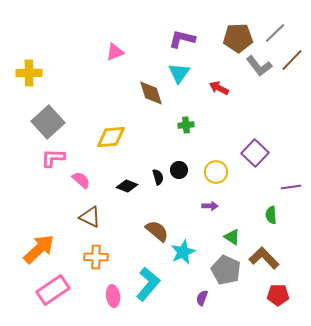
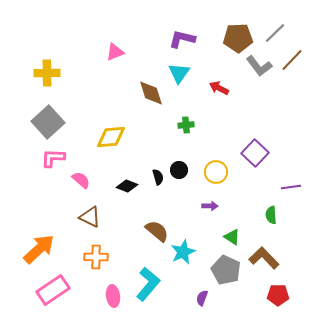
yellow cross: moved 18 px right
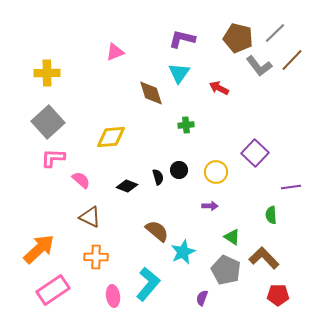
brown pentagon: rotated 16 degrees clockwise
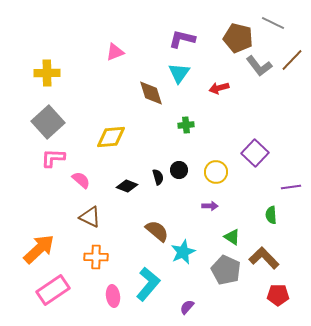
gray line: moved 2 px left, 10 px up; rotated 70 degrees clockwise
red arrow: rotated 42 degrees counterclockwise
purple semicircle: moved 15 px left, 9 px down; rotated 21 degrees clockwise
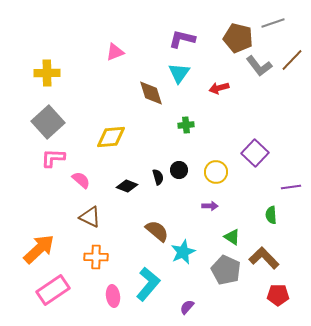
gray line: rotated 45 degrees counterclockwise
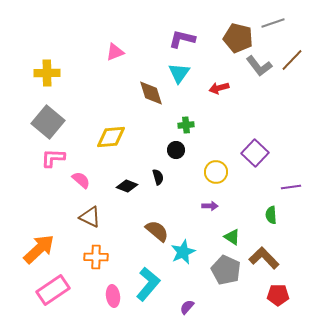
gray square: rotated 8 degrees counterclockwise
black circle: moved 3 px left, 20 px up
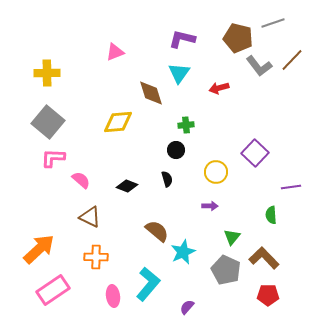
yellow diamond: moved 7 px right, 15 px up
black semicircle: moved 9 px right, 2 px down
green triangle: rotated 36 degrees clockwise
red pentagon: moved 10 px left
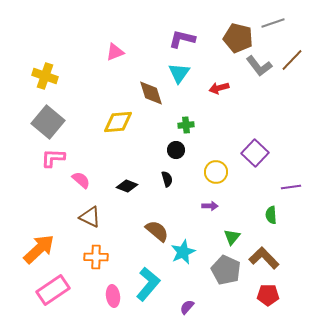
yellow cross: moved 2 px left, 3 px down; rotated 20 degrees clockwise
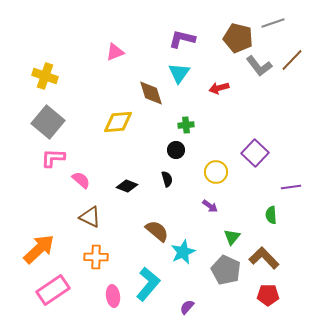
purple arrow: rotated 35 degrees clockwise
